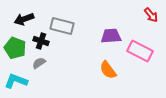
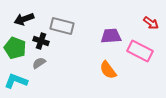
red arrow: moved 8 px down; rotated 14 degrees counterclockwise
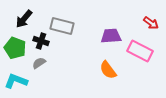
black arrow: rotated 30 degrees counterclockwise
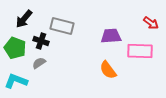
pink rectangle: rotated 25 degrees counterclockwise
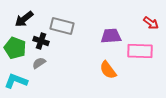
black arrow: rotated 12 degrees clockwise
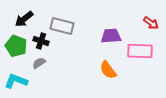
green pentagon: moved 1 px right, 2 px up
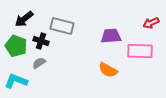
red arrow: rotated 119 degrees clockwise
orange semicircle: rotated 24 degrees counterclockwise
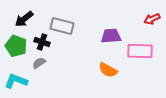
red arrow: moved 1 px right, 4 px up
black cross: moved 1 px right, 1 px down
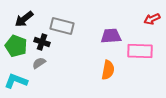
orange semicircle: rotated 108 degrees counterclockwise
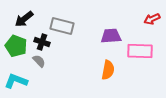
gray semicircle: moved 2 px up; rotated 80 degrees clockwise
